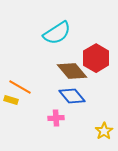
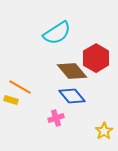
pink cross: rotated 14 degrees counterclockwise
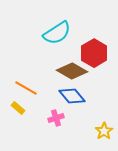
red hexagon: moved 2 px left, 5 px up
brown diamond: rotated 20 degrees counterclockwise
orange line: moved 6 px right, 1 px down
yellow rectangle: moved 7 px right, 8 px down; rotated 24 degrees clockwise
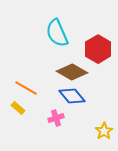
cyan semicircle: rotated 100 degrees clockwise
red hexagon: moved 4 px right, 4 px up
brown diamond: moved 1 px down
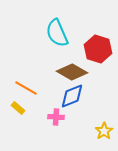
red hexagon: rotated 12 degrees counterclockwise
blue diamond: rotated 72 degrees counterclockwise
pink cross: moved 1 px up; rotated 21 degrees clockwise
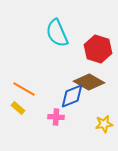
brown diamond: moved 17 px right, 10 px down
orange line: moved 2 px left, 1 px down
yellow star: moved 7 px up; rotated 24 degrees clockwise
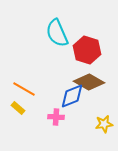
red hexagon: moved 11 px left, 1 px down
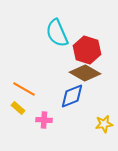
brown diamond: moved 4 px left, 9 px up
pink cross: moved 12 px left, 3 px down
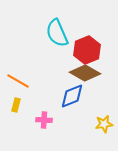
red hexagon: rotated 20 degrees clockwise
orange line: moved 6 px left, 8 px up
yellow rectangle: moved 2 px left, 3 px up; rotated 64 degrees clockwise
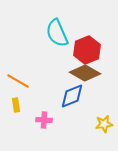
yellow rectangle: rotated 24 degrees counterclockwise
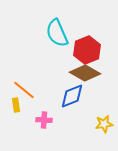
orange line: moved 6 px right, 9 px down; rotated 10 degrees clockwise
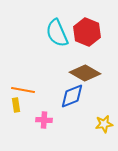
red hexagon: moved 18 px up; rotated 16 degrees counterclockwise
orange line: moved 1 px left; rotated 30 degrees counterclockwise
